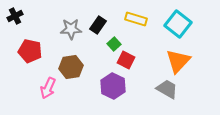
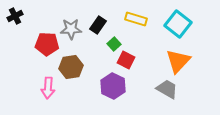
red pentagon: moved 17 px right, 7 px up; rotated 10 degrees counterclockwise
pink arrow: rotated 20 degrees counterclockwise
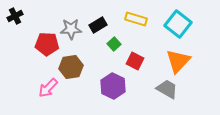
black rectangle: rotated 24 degrees clockwise
red square: moved 9 px right, 1 px down
pink arrow: rotated 40 degrees clockwise
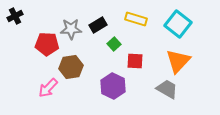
red square: rotated 24 degrees counterclockwise
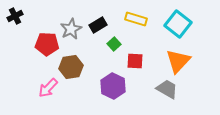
gray star: rotated 25 degrees counterclockwise
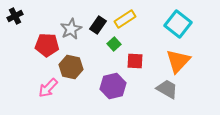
yellow rectangle: moved 11 px left; rotated 50 degrees counterclockwise
black rectangle: rotated 24 degrees counterclockwise
red pentagon: moved 1 px down
brown hexagon: rotated 20 degrees clockwise
purple hexagon: rotated 20 degrees clockwise
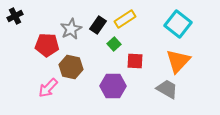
purple hexagon: rotated 15 degrees clockwise
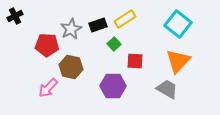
black rectangle: rotated 36 degrees clockwise
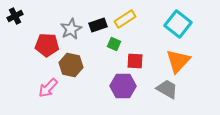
green square: rotated 24 degrees counterclockwise
brown hexagon: moved 2 px up
purple hexagon: moved 10 px right
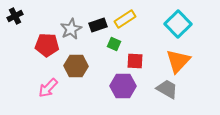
cyan square: rotated 8 degrees clockwise
brown hexagon: moved 5 px right, 1 px down; rotated 10 degrees counterclockwise
